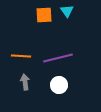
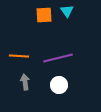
orange line: moved 2 px left
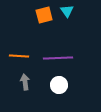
orange square: rotated 12 degrees counterclockwise
purple line: rotated 12 degrees clockwise
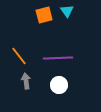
orange line: rotated 48 degrees clockwise
gray arrow: moved 1 px right, 1 px up
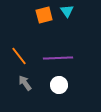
gray arrow: moved 1 px left, 2 px down; rotated 28 degrees counterclockwise
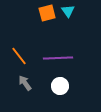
cyan triangle: moved 1 px right
orange square: moved 3 px right, 2 px up
white circle: moved 1 px right, 1 px down
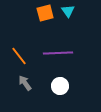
orange square: moved 2 px left
purple line: moved 5 px up
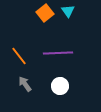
orange square: rotated 24 degrees counterclockwise
gray arrow: moved 1 px down
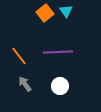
cyan triangle: moved 2 px left
purple line: moved 1 px up
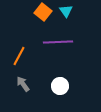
orange square: moved 2 px left, 1 px up; rotated 12 degrees counterclockwise
purple line: moved 10 px up
orange line: rotated 66 degrees clockwise
gray arrow: moved 2 px left
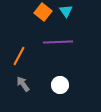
white circle: moved 1 px up
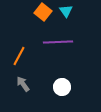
white circle: moved 2 px right, 2 px down
